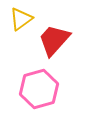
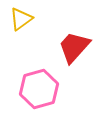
red trapezoid: moved 20 px right, 7 px down
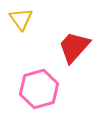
yellow triangle: rotated 30 degrees counterclockwise
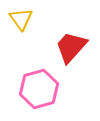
red trapezoid: moved 3 px left
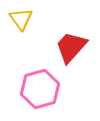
pink hexagon: moved 1 px right
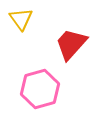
red trapezoid: moved 3 px up
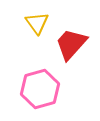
yellow triangle: moved 16 px right, 4 px down
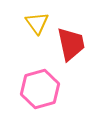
red trapezoid: rotated 126 degrees clockwise
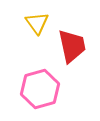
red trapezoid: moved 1 px right, 2 px down
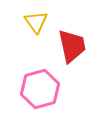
yellow triangle: moved 1 px left, 1 px up
